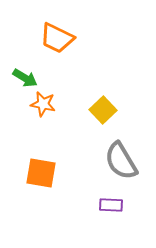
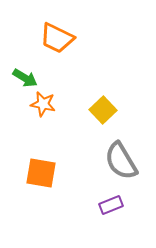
purple rectangle: rotated 25 degrees counterclockwise
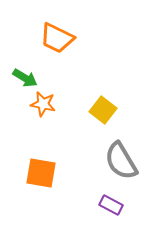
yellow square: rotated 8 degrees counterclockwise
purple rectangle: rotated 50 degrees clockwise
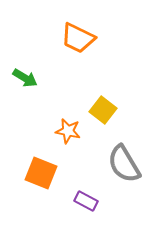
orange trapezoid: moved 21 px right
orange star: moved 25 px right, 27 px down
gray semicircle: moved 3 px right, 3 px down
orange square: rotated 12 degrees clockwise
purple rectangle: moved 25 px left, 4 px up
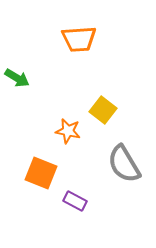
orange trapezoid: moved 1 px right, 1 px down; rotated 30 degrees counterclockwise
green arrow: moved 8 px left
purple rectangle: moved 11 px left
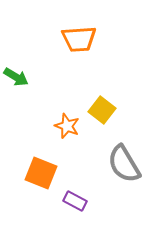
green arrow: moved 1 px left, 1 px up
yellow square: moved 1 px left
orange star: moved 1 px left, 5 px up; rotated 10 degrees clockwise
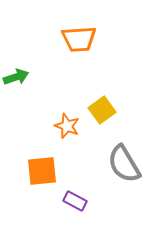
green arrow: rotated 50 degrees counterclockwise
yellow square: rotated 16 degrees clockwise
orange square: moved 1 px right, 2 px up; rotated 28 degrees counterclockwise
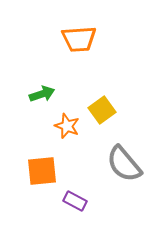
green arrow: moved 26 px right, 17 px down
gray semicircle: rotated 9 degrees counterclockwise
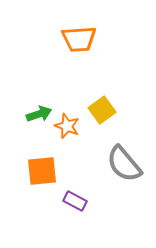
green arrow: moved 3 px left, 20 px down
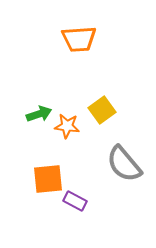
orange star: rotated 15 degrees counterclockwise
orange square: moved 6 px right, 8 px down
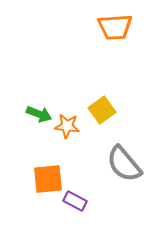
orange trapezoid: moved 36 px right, 12 px up
green arrow: rotated 40 degrees clockwise
